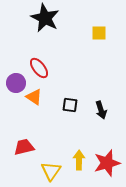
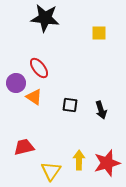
black star: rotated 20 degrees counterclockwise
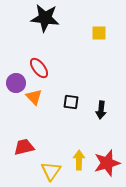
orange triangle: rotated 12 degrees clockwise
black square: moved 1 px right, 3 px up
black arrow: rotated 24 degrees clockwise
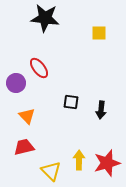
orange triangle: moved 7 px left, 19 px down
yellow triangle: rotated 20 degrees counterclockwise
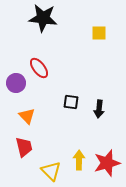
black star: moved 2 px left
black arrow: moved 2 px left, 1 px up
red trapezoid: rotated 90 degrees clockwise
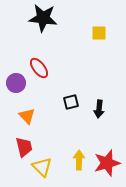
black square: rotated 21 degrees counterclockwise
yellow triangle: moved 9 px left, 4 px up
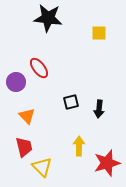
black star: moved 5 px right
purple circle: moved 1 px up
yellow arrow: moved 14 px up
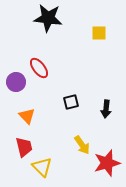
black arrow: moved 7 px right
yellow arrow: moved 3 px right, 1 px up; rotated 144 degrees clockwise
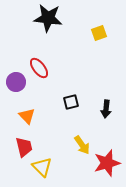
yellow square: rotated 21 degrees counterclockwise
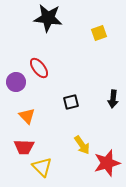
black arrow: moved 7 px right, 10 px up
red trapezoid: rotated 105 degrees clockwise
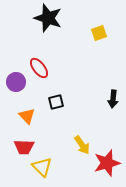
black star: rotated 12 degrees clockwise
black square: moved 15 px left
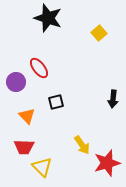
yellow square: rotated 21 degrees counterclockwise
